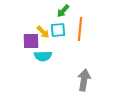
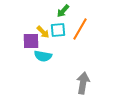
orange line: rotated 25 degrees clockwise
cyan semicircle: rotated 12 degrees clockwise
gray arrow: moved 1 px left, 3 px down
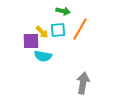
green arrow: rotated 120 degrees counterclockwise
yellow arrow: moved 1 px left
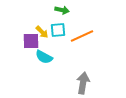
green arrow: moved 1 px left, 1 px up
orange line: moved 2 px right, 7 px down; rotated 35 degrees clockwise
cyan semicircle: moved 1 px right, 1 px down; rotated 18 degrees clockwise
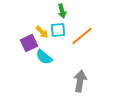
green arrow: moved 1 px down; rotated 64 degrees clockwise
orange line: rotated 15 degrees counterclockwise
purple square: moved 2 px left, 2 px down; rotated 24 degrees counterclockwise
cyan semicircle: rotated 12 degrees clockwise
gray arrow: moved 3 px left, 2 px up
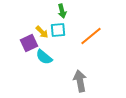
orange line: moved 9 px right
gray arrow: rotated 20 degrees counterclockwise
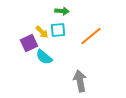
green arrow: rotated 72 degrees counterclockwise
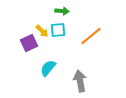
yellow arrow: moved 1 px up
cyan semicircle: moved 4 px right, 11 px down; rotated 90 degrees clockwise
